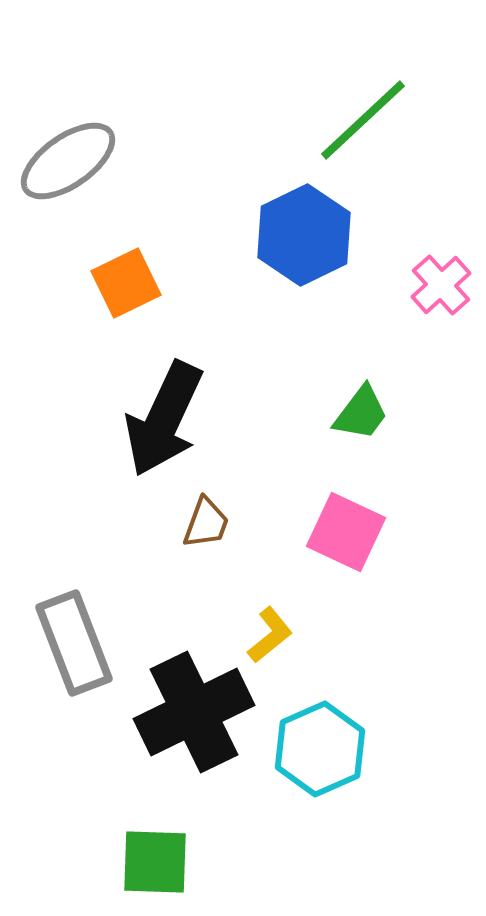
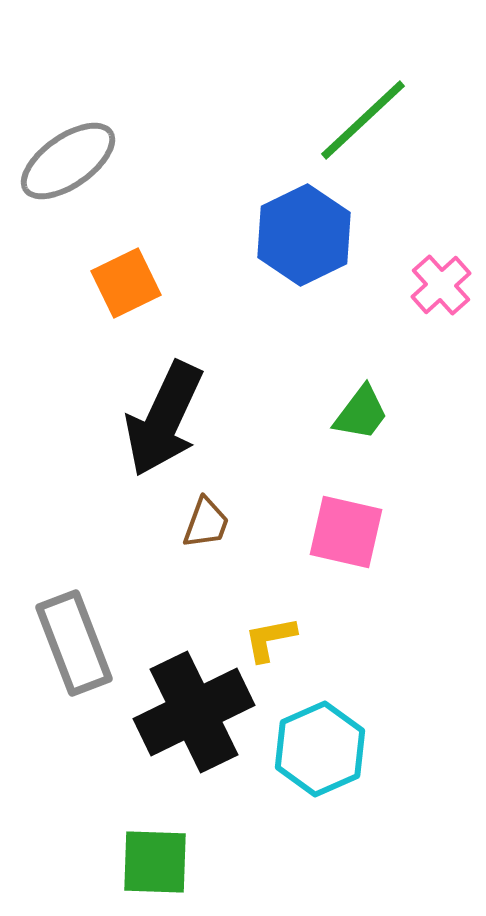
pink square: rotated 12 degrees counterclockwise
yellow L-shape: moved 4 px down; rotated 152 degrees counterclockwise
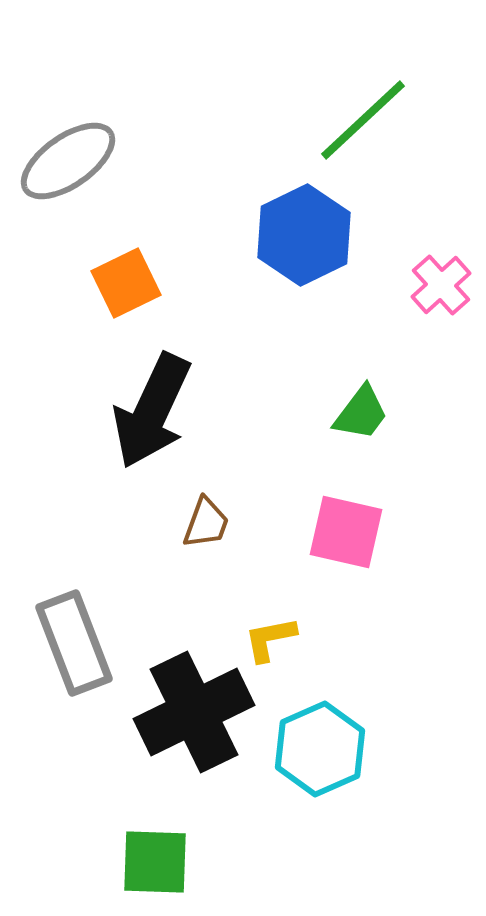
black arrow: moved 12 px left, 8 px up
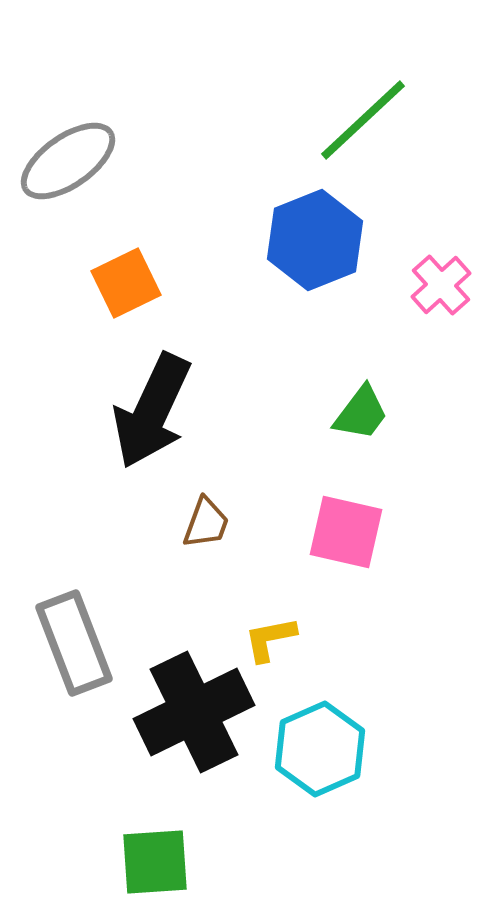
blue hexagon: moved 11 px right, 5 px down; rotated 4 degrees clockwise
green square: rotated 6 degrees counterclockwise
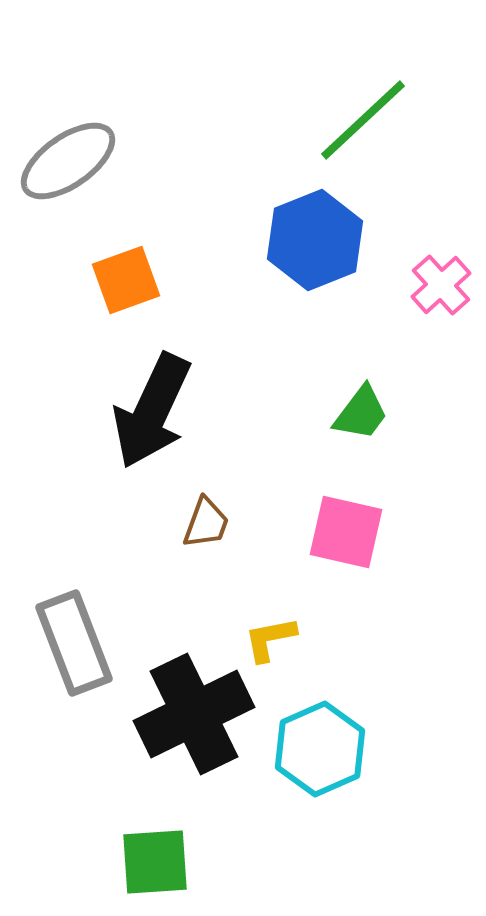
orange square: moved 3 px up; rotated 6 degrees clockwise
black cross: moved 2 px down
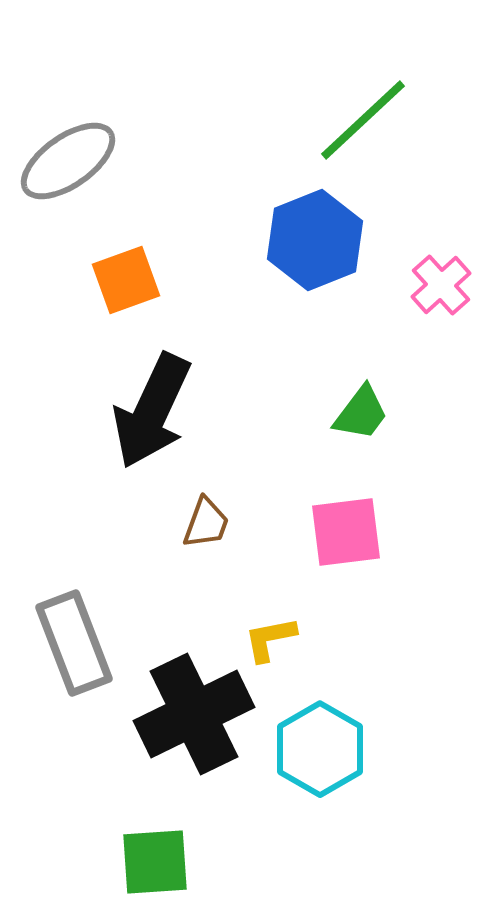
pink square: rotated 20 degrees counterclockwise
cyan hexagon: rotated 6 degrees counterclockwise
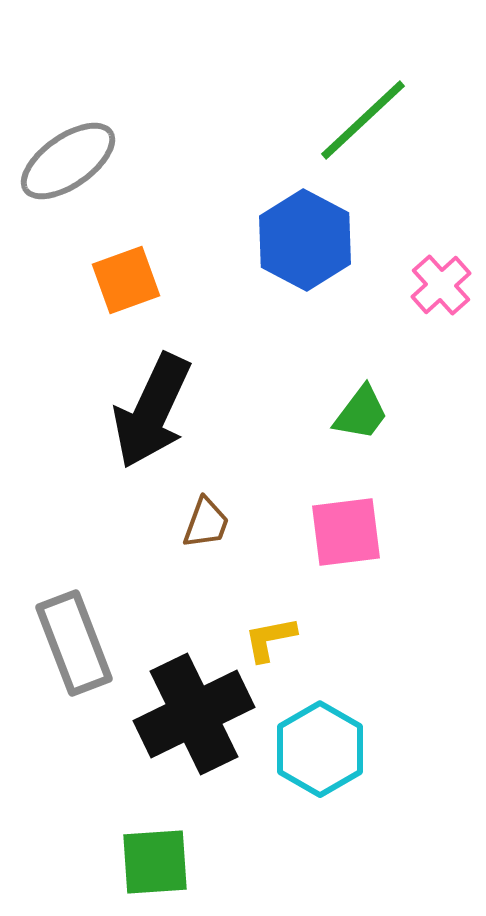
blue hexagon: moved 10 px left; rotated 10 degrees counterclockwise
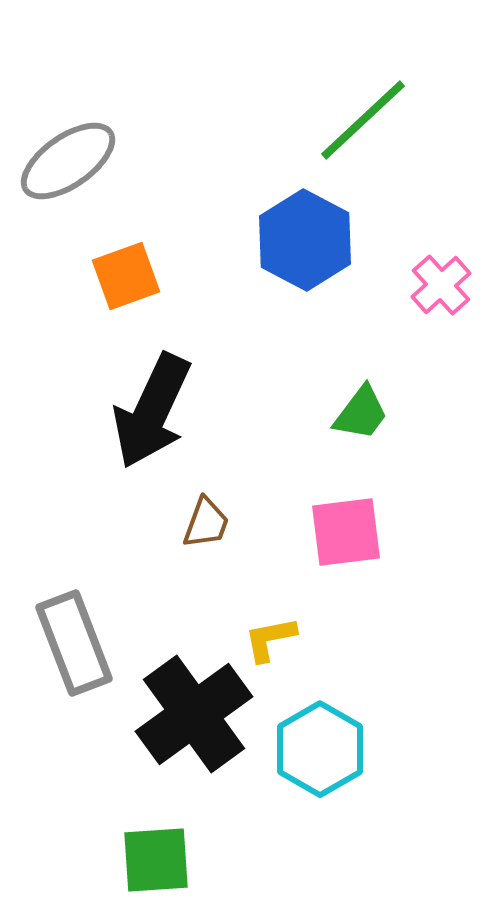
orange square: moved 4 px up
black cross: rotated 10 degrees counterclockwise
green square: moved 1 px right, 2 px up
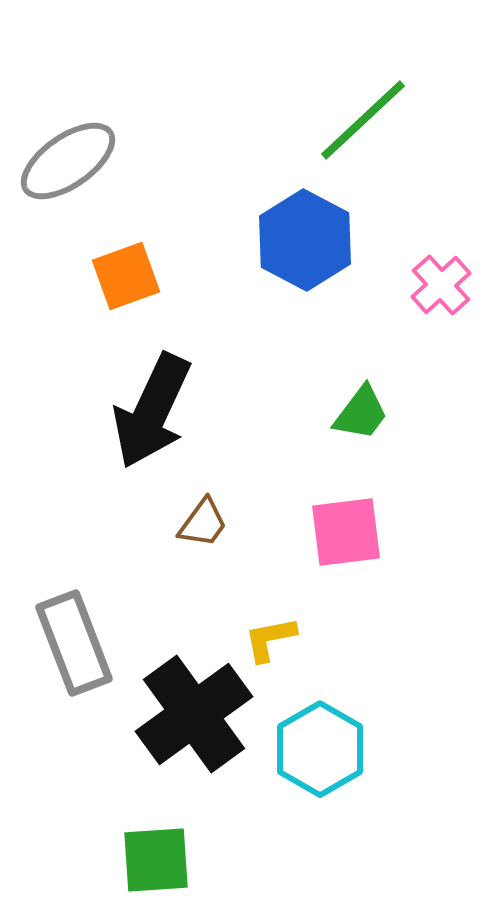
brown trapezoid: moved 3 px left; rotated 16 degrees clockwise
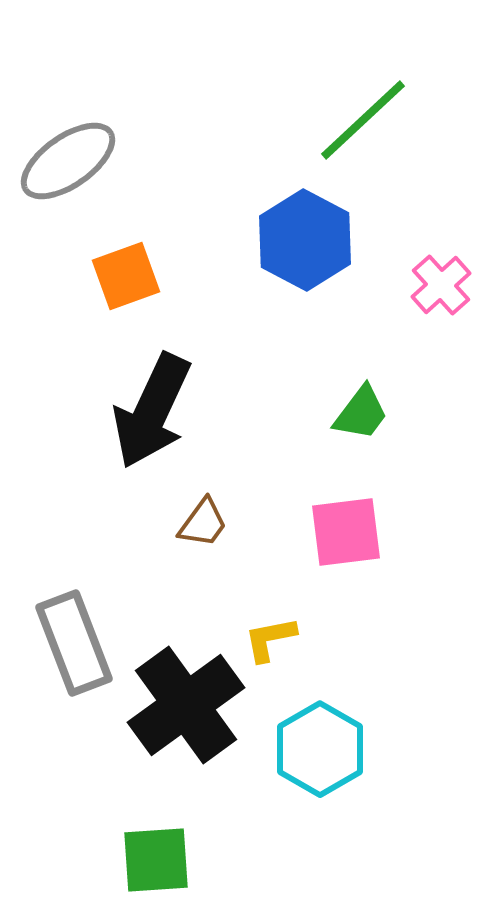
black cross: moved 8 px left, 9 px up
